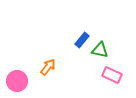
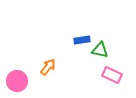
blue rectangle: rotated 42 degrees clockwise
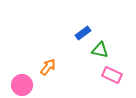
blue rectangle: moved 1 px right, 7 px up; rotated 28 degrees counterclockwise
pink circle: moved 5 px right, 4 px down
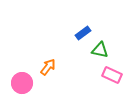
pink circle: moved 2 px up
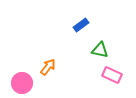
blue rectangle: moved 2 px left, 8 px up
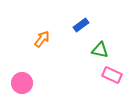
orange arrow: moved 6 px left, 28 px up
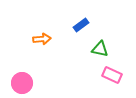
orange arrow: rotated 48 degrees clockwise
green triangle: moved 1 px up
